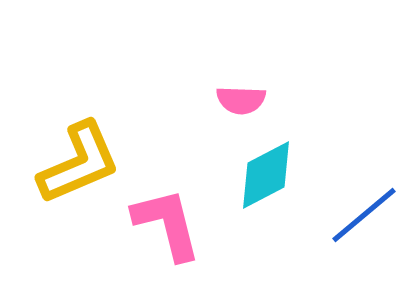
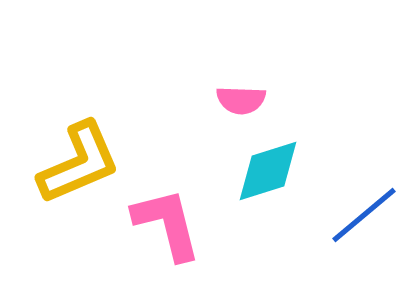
cyan diamond: moved 2 px right, 4 px up; rotated 10 degrees clockwise
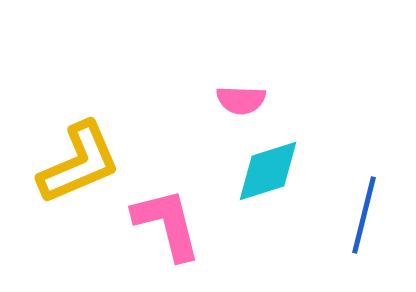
blue line: rotated 36 degrees counterclockwise
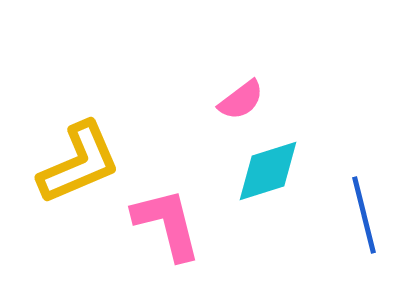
pink semicircle: rotated 39 degrees counterclockwise
blue line: rotated 28 degrees counterclockwise
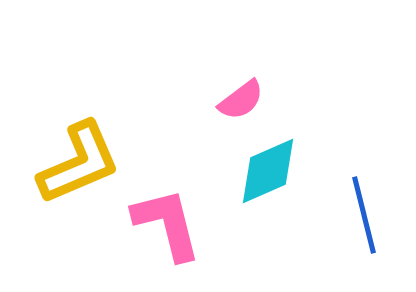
cyan diamond: rotated 6 degrees counterclockwise
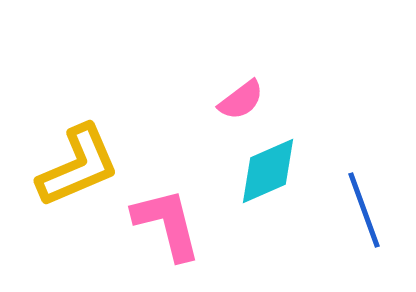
yellow L-shape: moved 1 px left, 3 px down
blue line: moved 5 px up; rotated 6 degrees counterclockwise
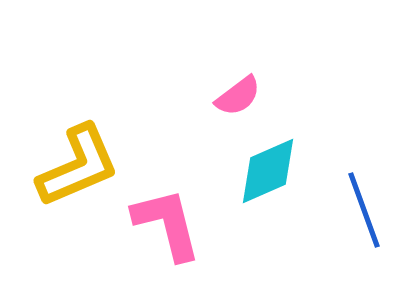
pink semicircle: moved 3 px left, 4 px up
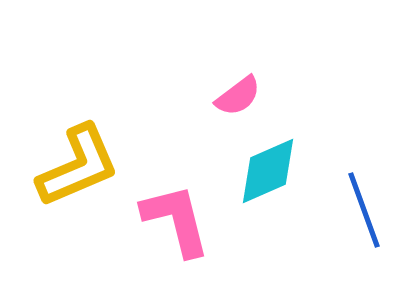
pink L-shape: moved 9 px right, 4 px up
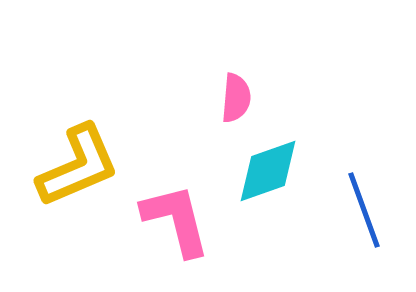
pink semicircle: moved 2 px left, 2 px down; rotated 48 degrees counterclockwise
cyan diamond: rotated 4 degrees clockwise
